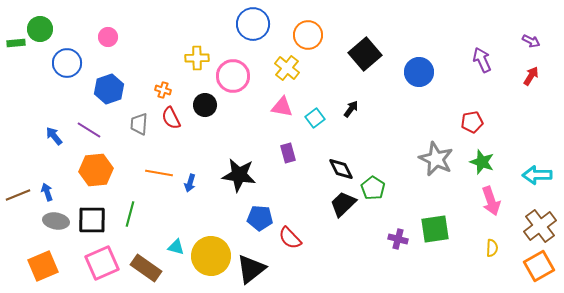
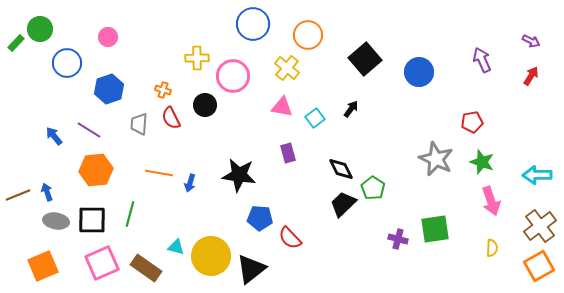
green rectangle at (16, 43): rotated 42 degrees counterclockwise
black square at (365, 54): moved 5 px down
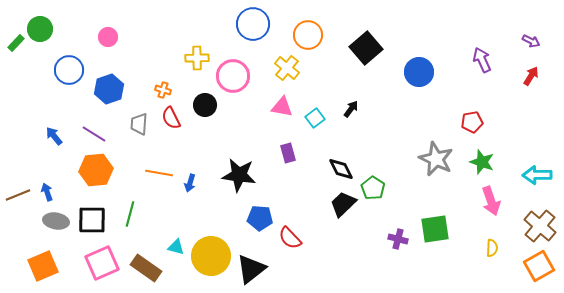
black square at (365, 59): moved 1 px right, 11 px up
blue circle at (67, 63): moved 2 px right, 7 px down
purple line at (89, 130): moved 5 px right, 4 px down
brown cross at (540, 226): rotated 12 degrees counterclockwise
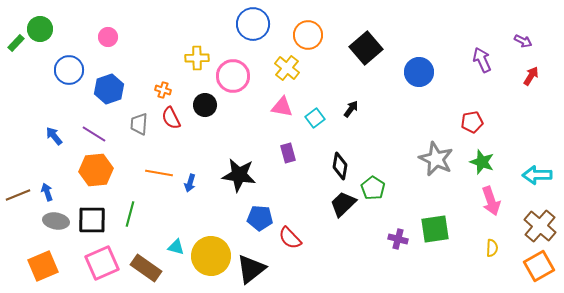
purple arrow at (531, 41): moved 8 px left
black diamond at (341, 169): moved 1 px left, 3 px up; rotated 36 degrees clockwise
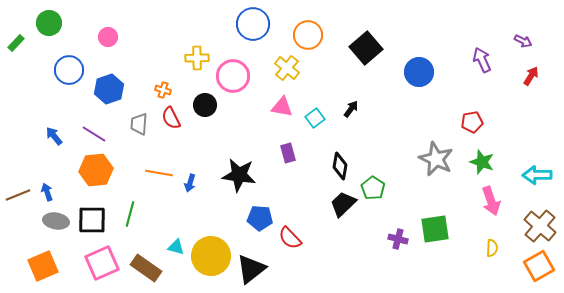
green circle at (40, 29): moved 9 px right, 6 px up
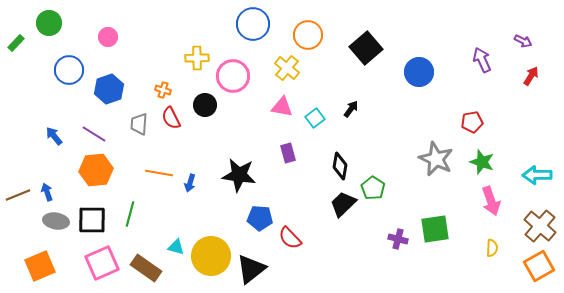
orange square at (43, 266): moved 3 px left
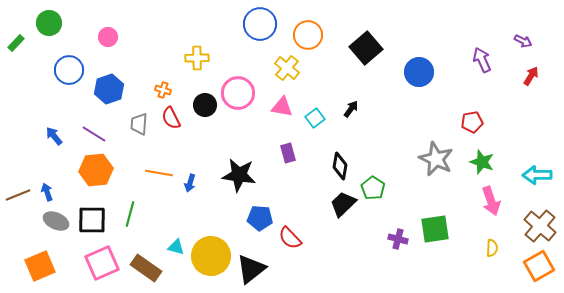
blue circle at (253, 24): moved 7 px right
pink circle at (233, 76): moved 5 px right, 17 px down
gray ellipse at (56, 221): rotated 15 degrees clockwise
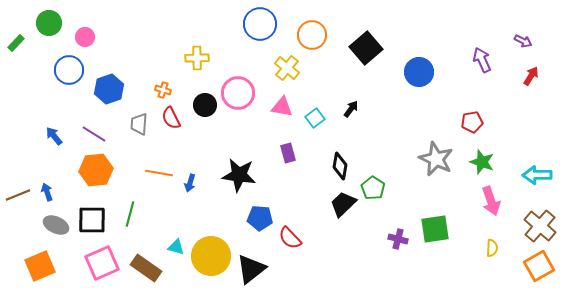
orange circle at (308, 35): moved 4 px right
pink circle at (108, 37): moved 23 px left
gray ellipse at (56, 221): moved 4 px down
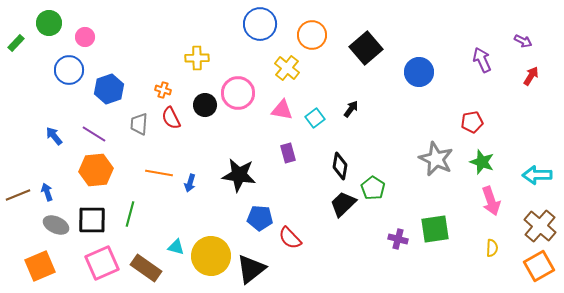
pink triangle at (282, 107): moved 3 px down
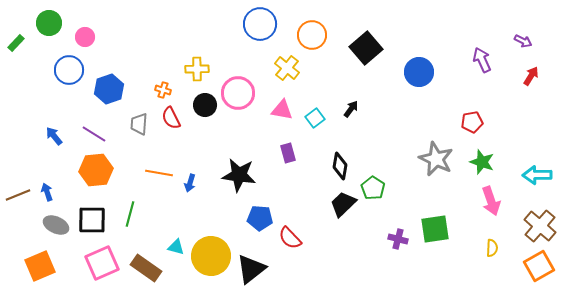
yellow cross at (197, 58): moved 11 px down
